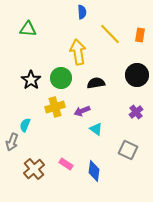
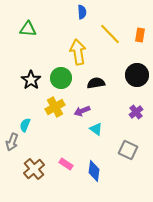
yellow cross: rotated 12 degrees counterclockwise
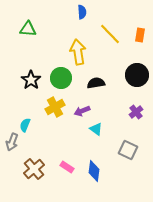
pink rectangle: moved 1 px right, 3 px down
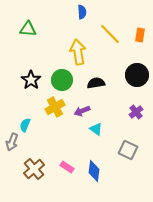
green circle: moved 1 px right, 2 px down
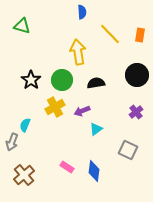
green triangle: moved 6 px left, 3 px up; rotated 12 degrees clockwise
cyan triangle: rotated 48 degrees clockwise
brown cross: moved 10 px left, 6 px down
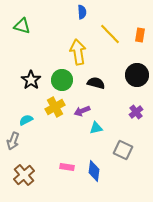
black semicircle: rotated 24 degrees clockwise
cyan semicircle: moved 1 px right, 5 px up; rotated 40 degrees clockwise
cyan triangle: moved 1 px up; rotated 24 degrees clockwise
gray arrow: moved 1 px right, 1 px up
gray square: moved 5 px left
pink rectangle: rotated 24 degrees counterclockwise
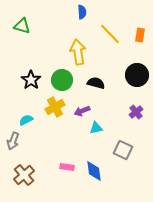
blue diamond: rotated 15 degrees counterclockwise
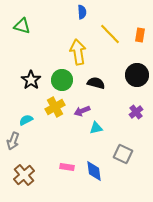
gray square: moved 4 px down
